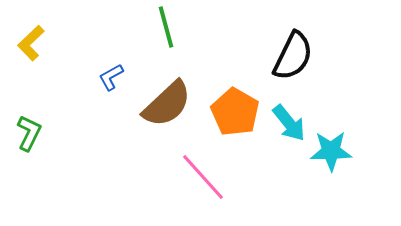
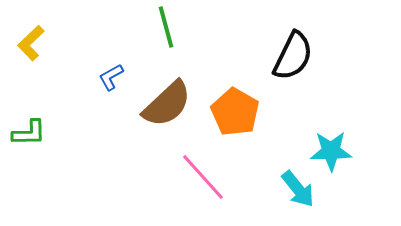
cyan arrow: moved 9 px right, 66 px down
green L-shape: rotated 63 degrees clockwise
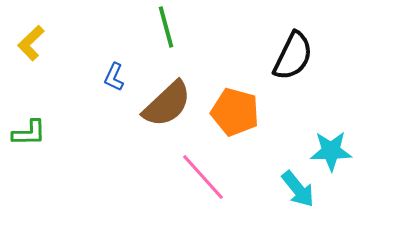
blue L-shape: moved 3 px right; rotated 36 degrees counterclockwise
orange pentagon: rotated 15 degrees counterclockwise
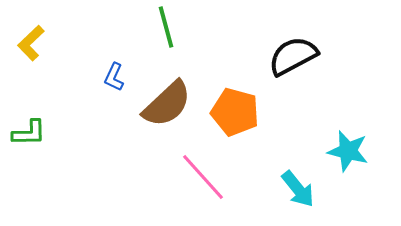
black semicircle: rotated 144 degrees counterclockwise
cyan star: moved 17 px right; rotated 15 degrees clockwise
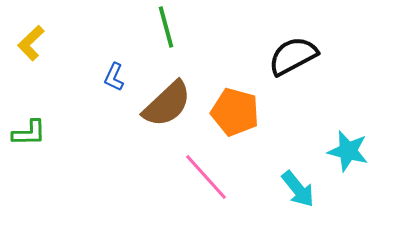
pink line: moved 3 px right
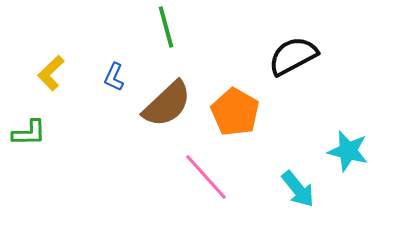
yellow L-shape: moved 20 px right, 30 px down
orange pentagon: rotated 15 degrees clockwise
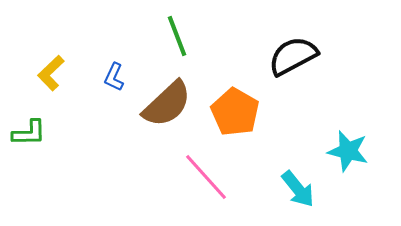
green line: moved 11 px right, 9 px down; rotated 6 degrees counterclockwise
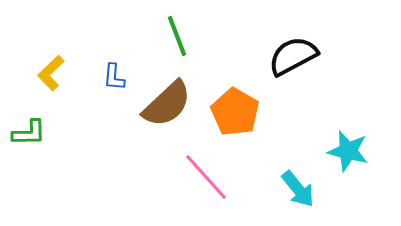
blue L-shape: rotated 20 degrees counterclockwise
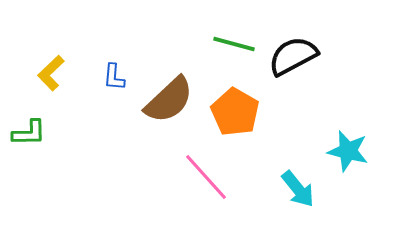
green line: moved 57 px right, 8 px down; rotated 54 degrees counterclockwise
brown semicircle: moved 2 px right, 4 px up
